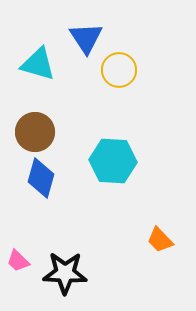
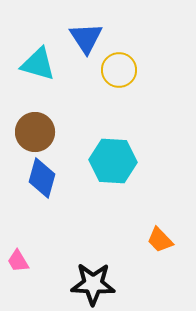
blue diamond: moved 1 px right
pink trapezoid: rotated 15 degrees clockwise
black star: moved 28 px right, 11 px down
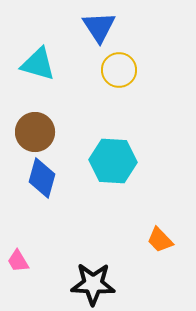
blue triangle: moved 13 px right, 11 px up
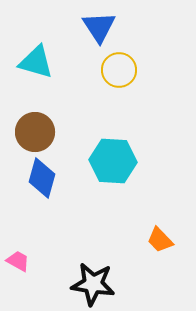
cyan triangle: moved 2 px left, 2 px up
pink trapezoid: rotated 150 degrees clockwise
black star: rotated 6 degrees clockwise
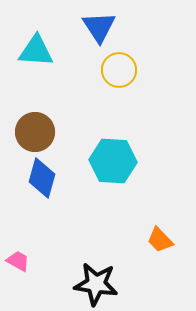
cyan triangle: moved 11 px up; rotated 12 degrees counterclockwise
black star: moved 3 px right
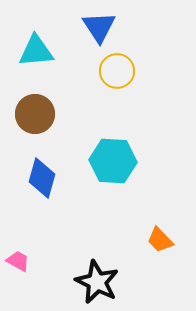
cyan triangle: rotated 9 degrees counterclockwise
yellow circle: moved 2 px left, 1 px down
brown circle: moved 18 px up
black star: moved 1 px right, 2 px up; rotated 18 degrees clockwise
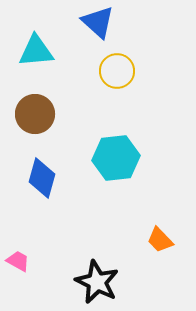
blue triangle: moved 1 px left, 5 px up; rotated 15 degrees counterclockwise
cyan hexagon: moved 3 px right, 3 px up; rotated 9 degrees counterclockwise
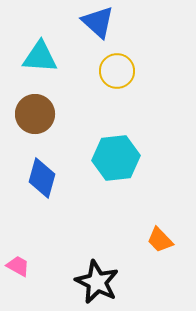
cyan triangle: moved 4 px right, 6 px down; rotated 9 degrees clockwise
pink trapezoid: moved 5 px down
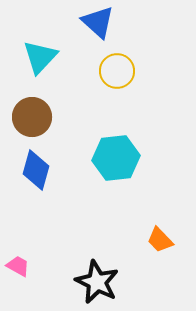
cyan triangle: rotated 51 degrees counterclockwise
brown circle: moved 3 px left, 3 px down
blue diamond: moved 6 px left, 8 px up
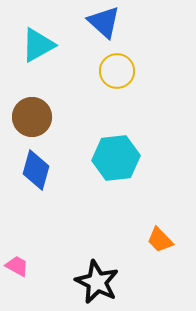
blue triangle: moved 6 px right
cyan triangle: moved 2 px left, 12 px up; rotated 18 degrees clockwise
pink trapezoid: moved 1 px left
